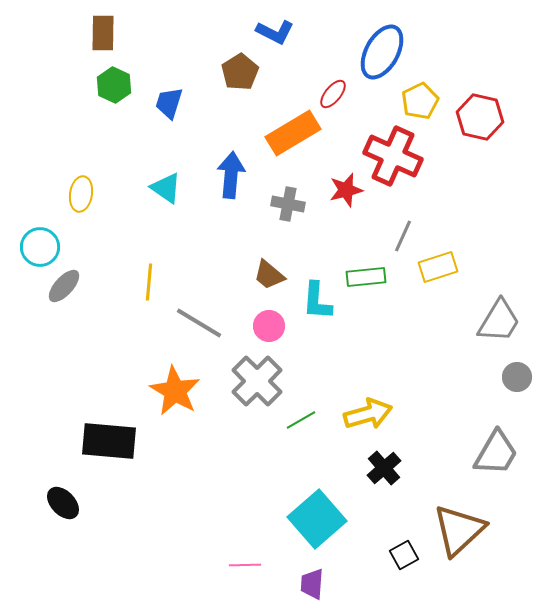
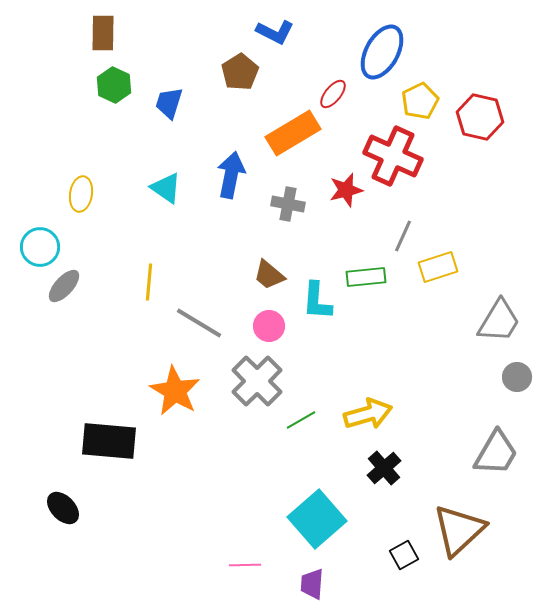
blue arrow at (231, 175): rotated 6 degrees clockwise
black ellipse at (63, 503): moved 5 px down
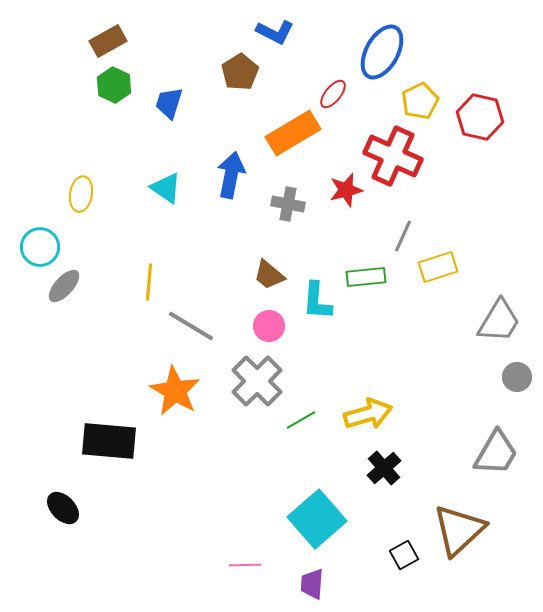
brown rectangle at (103, 33): moved 5 px right, 8 px down; rotated 60 degrees clockwise
gray line at (199, 323): moved 8 px left, 3 px down
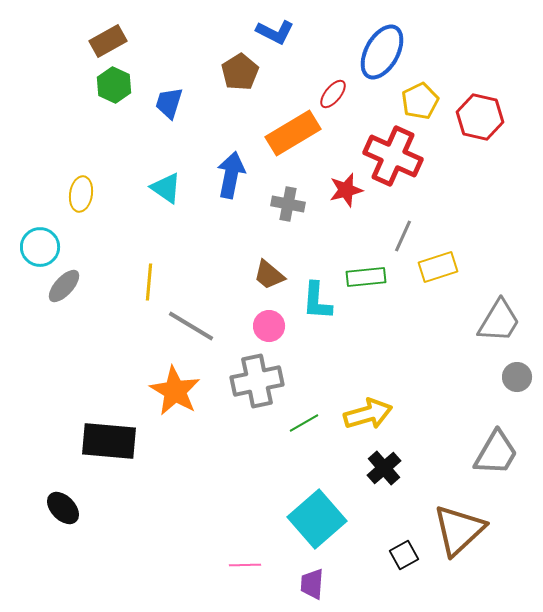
gray cross at (257, 381): rotated 33 degrees clockwise
green line at (301, 420): moved 3 px right, 3 px down
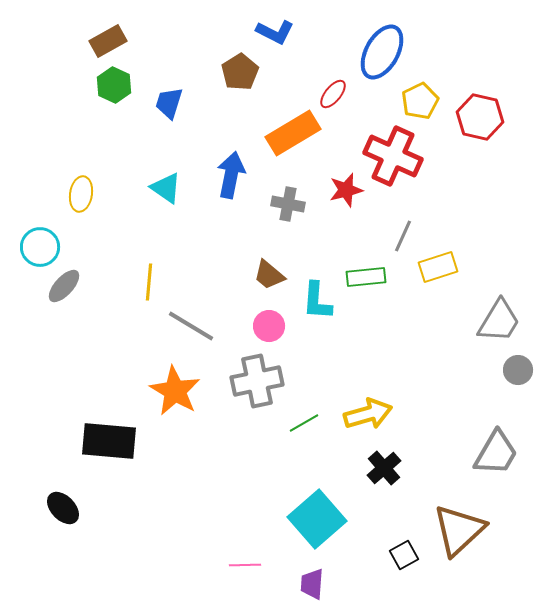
gray circle at (517, 377): moved 1 px right, 7 px up
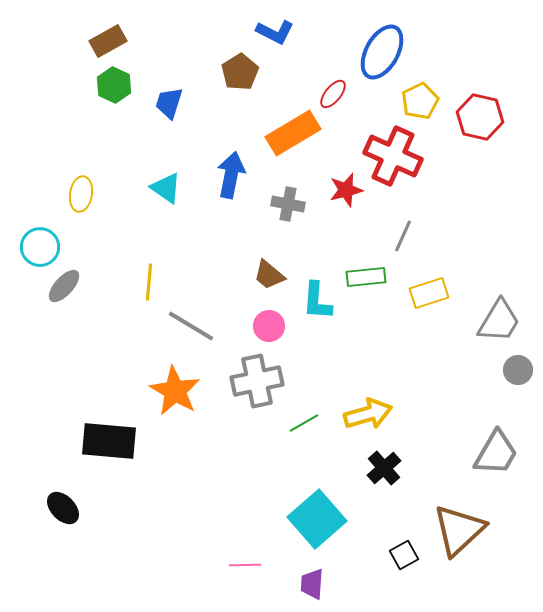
yellow rectangle at (438, 267): moved 9 px left, 26 px down
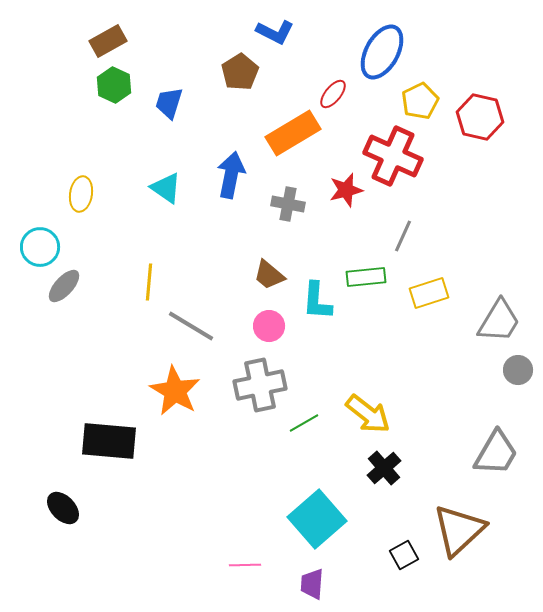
gray cross at (257, 381): moved 3 px right, 4 px down
yellow arrow at (368, 414): rotated 54 degrees clockwise
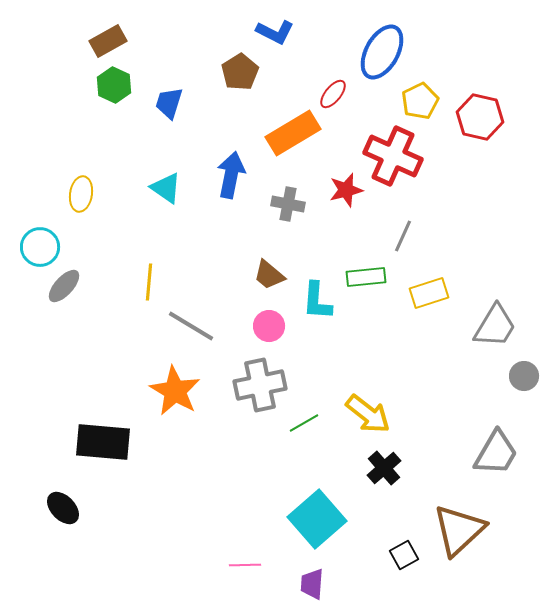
gray trapezoid at (499, 321): moved 4 px left, 5 px down
gray circle at (518, 370): moved 6 px right, 6 px down
black rectangle at (109, 441): moved 6 px left, 1 px down
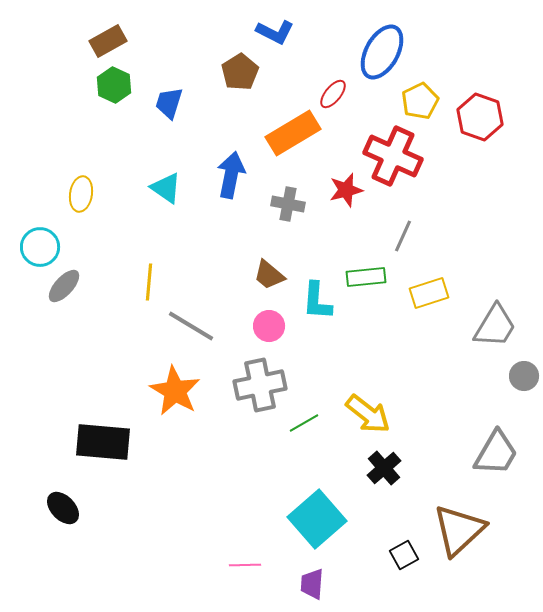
red hexagon at (480, 117): rotated 6 degrees clockwise
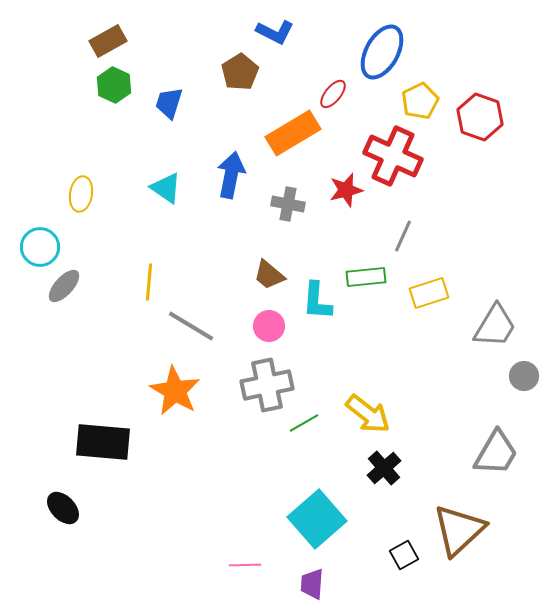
gray cross at (260, 385): moved 7 px right
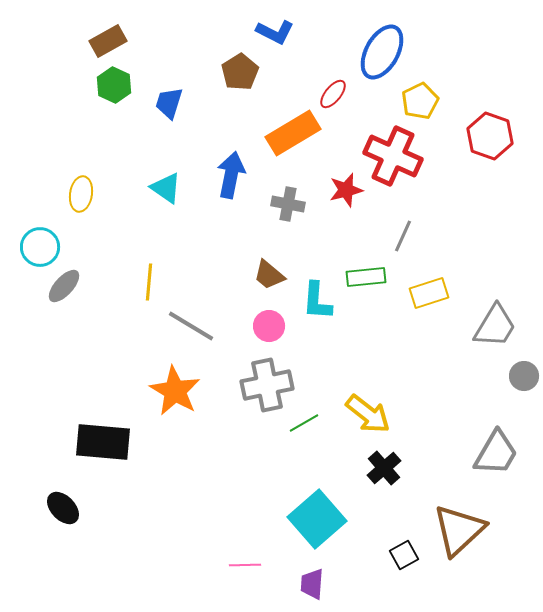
red hexagon at (480, 117): moved 10 px right, 19 px down
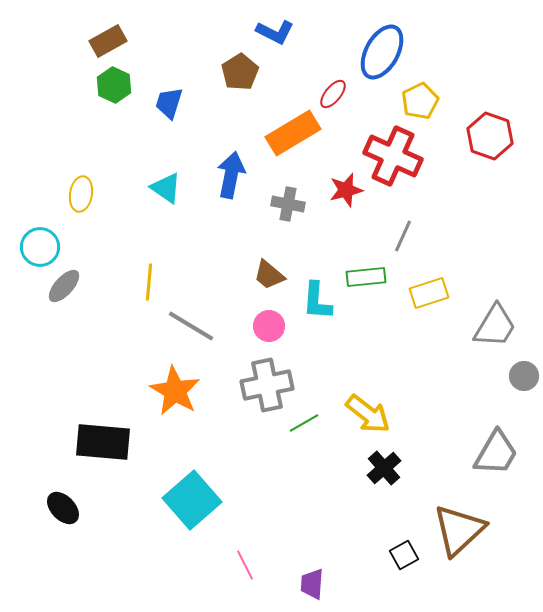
cyan square at (317, 519): moved 125 px left, 19 px up
pink line at (245, 565): rotated 64 degrees clockwise
